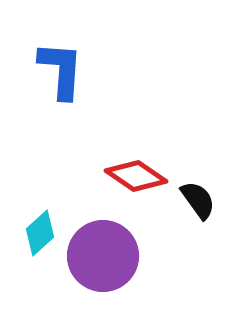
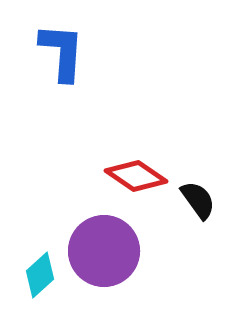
blue L-shape: moved 1 px right, 18 px up
cyan diamond: moved 42 px down
purple circle: moved 1 px right, 5 px up
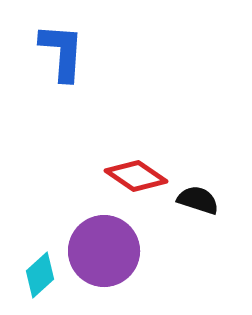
black semicircle: rotated 36 degrees counterclockwise
